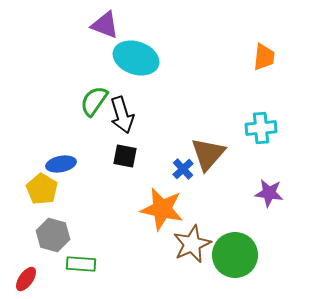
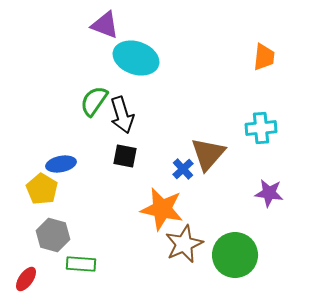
brown star: moved 8 px left
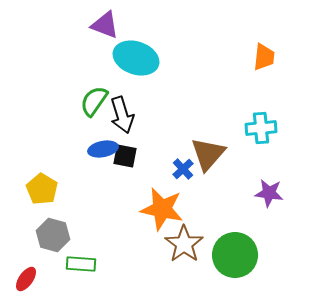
blue ellipse: moved 42 px right, 15 px up
brown star: rotated 12 degrees counterclockwise
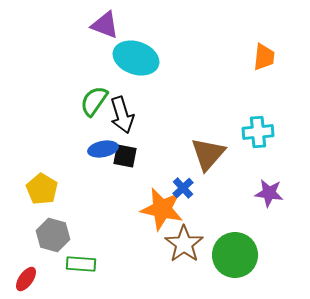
cyan cross: moved 3 px left, 4 px down
blue cross: moved 19 px down
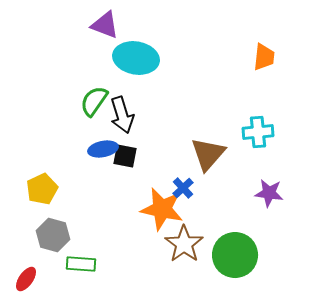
cyan ellipse: rotated 9 degrees counterclockwise
yellow pentagon: rotated 16 degrees clockwise
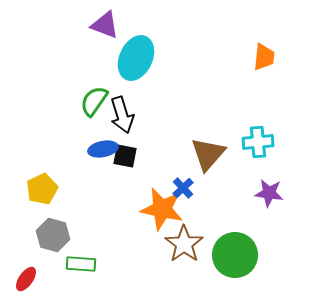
cyan ellipse: rotated 75 degrees counterclockwise
cyan cross: moved 10 px down
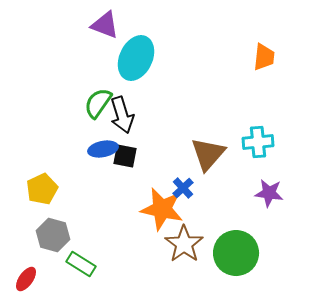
green semicircle: moved 4 px right, 2 px down
green circle: moved 1 px right, 2 px up
green rectangle: rotated 28 degrees clockwise
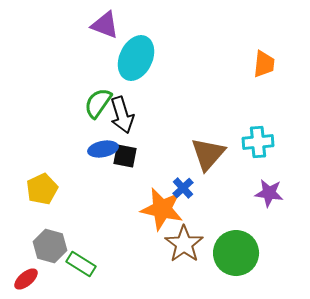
orange trapezoid: moved 7 px down
gray hexagon: moved 3 px left, 11 px down
red ellipse: rotated 15 degrees clockwise
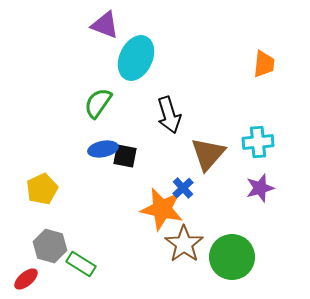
black arrow: moved 47 px right
purple star: moved 9 px left, 5 px up; rotated 24 degrees counterclockwise
green circle: moved 4 px left, 4 px down
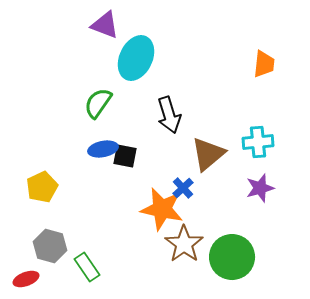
brown triangle: rotated 9 degrees clockwise
yellow pentagon: moved 2 px up
green rectangle: moved 6 px right, 3 px down; rotated 24 degrees clockwise
red ellipse: rotated 20 degrees clockwise
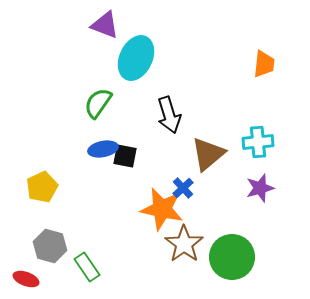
red ellipse: rotated 40 degrees clockwise
